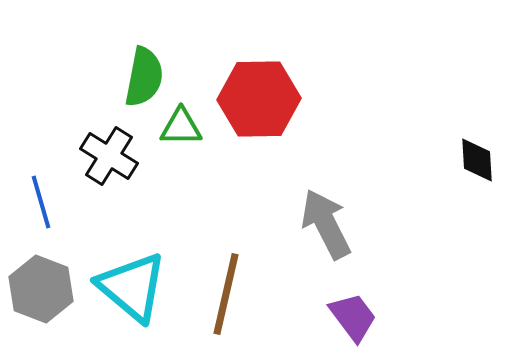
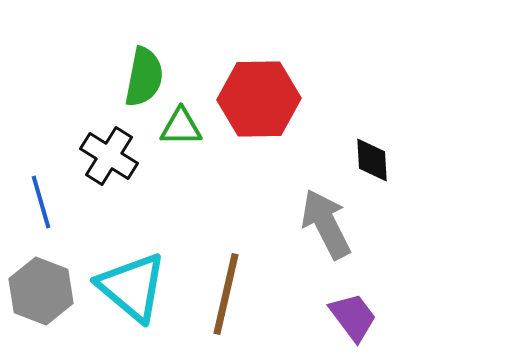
black diamond: moved 105 px left
gray hexagon: moved 2 px down
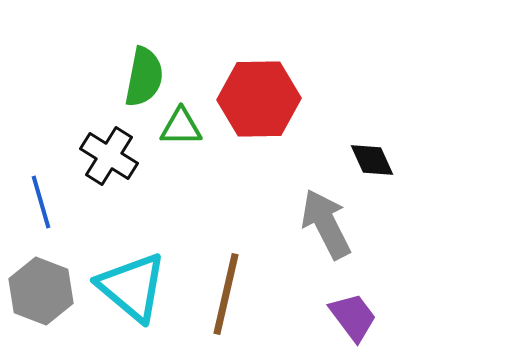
black diamond: rotated 21 degrees counterclockwise
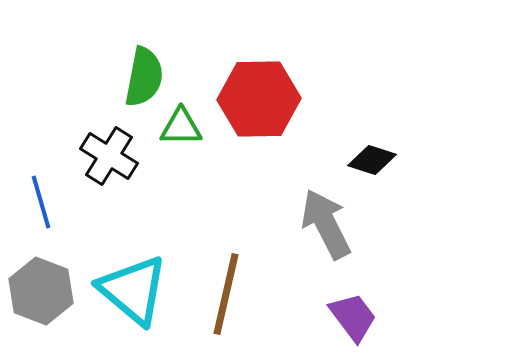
black diamond: rotated 48 degrees counterclockwise
cyan triangle: moved 1 px right, 3 px down
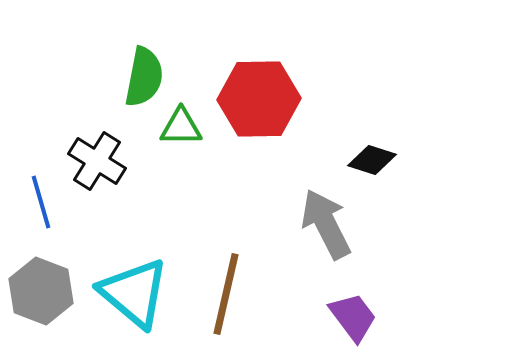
black cross: moved 12 px left, 5 px down
cyan triangle: moved 1 px right, 3 px down
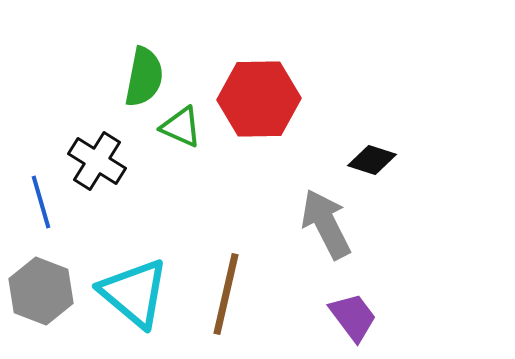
green triangle: rotated 24 degrees clockwise
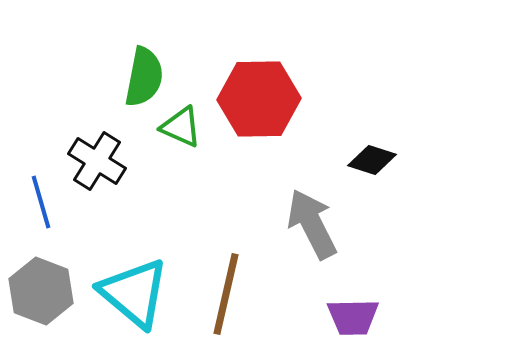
gray arrow: moved 14 px left
purple trapezoid: rotated 126 degrees clockwise
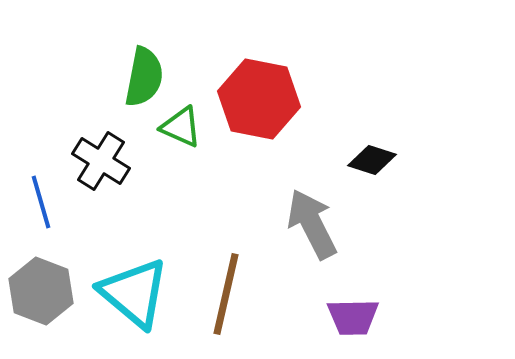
red hexagon: rotated 12 degrees clockwise
black cross: moved 4 px right
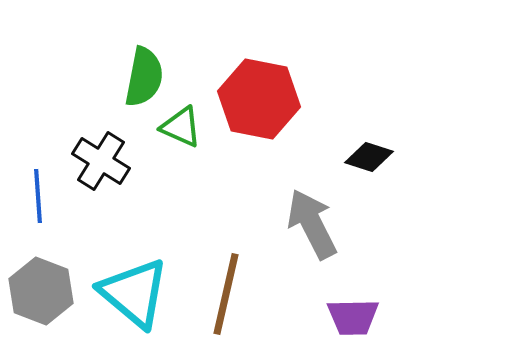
black diamond: moved 3 px left, 3 px up
blue line: moved 3 px left, 6 px up; rotated 12 degrees clockwise
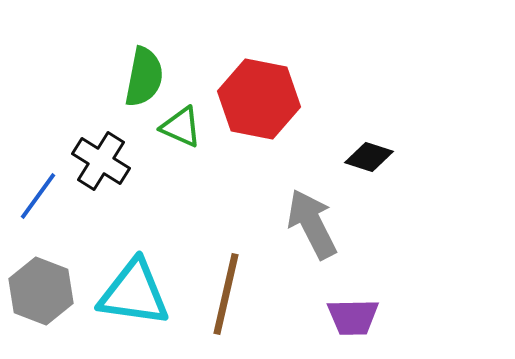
blue line: rotated 40 degrees clockwise
cyan triangle: rotated 32 degrees counterclockwise
